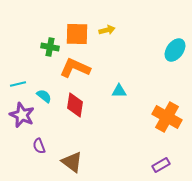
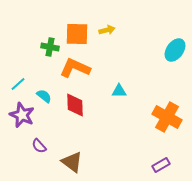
cyan line: rotated 28 degrees counterclockwise
red diamond: rotated 10 degrees counterclockwise
purple semicircle: rotated 21 degrees counterclockwise
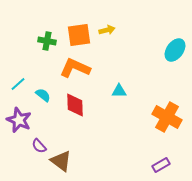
orange square: moved 2 px right, 1 px down; rotated 10 degrees counterclockwise
green cross: moved 3 px left, 6 px up
cyan semicircle: moved 1 px left, 1 px up
purple star: moved 3 px left, 5 px down
brown triangle: moved 11 px left, 1 px up
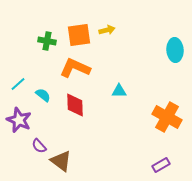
cyan ellipse: rotated 40 degrees counterclockwise
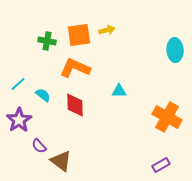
purple star: rotated 15 degrees clockwise
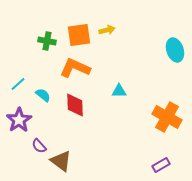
cyan ellipse: rotated 15 degrees counterclockwise
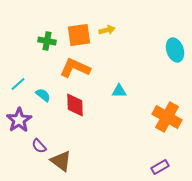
purple rectangle: moved 1 px left, 2 px down
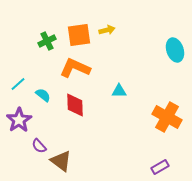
green cross: rotated 36 degrees counterclockwise
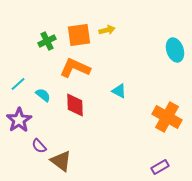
cyan triangle: rotated 28 degrees clockwise
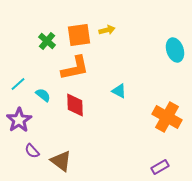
green cross: rotated 24 degrees counterclockwise
orange L-shape: rotated 144 degrees clockwise
purple semicircle: moved 7 px left, 5 px down
